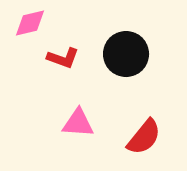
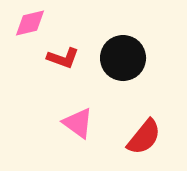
black circle: moved 3 px left, 4 px down
pink triangle: rotated 32 degrees clockwise
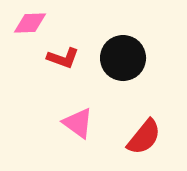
pink diamond: rotated 12 degrees clockwise
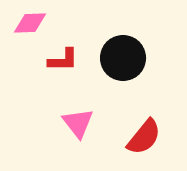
red L-shape: moved 2 px down; rotated 20 degrees counterclockwise
pink triangle: rotated 16 degrees clockwise
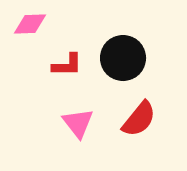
pink diamond: moved 1 px down
red L-shape: moved 4 px right, 5 px down
red semicircle: moved 5 px left, 18 px up
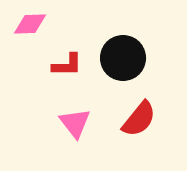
pink triangle: moved 3 px left
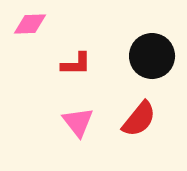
black circle: moved 29 px right, 2 px up
red L-shape: moved 9 px right, 1 px up
pink triangle: moved 3 px right, 1 px up
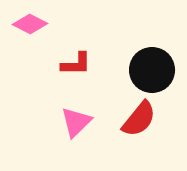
pink diamond: rotated 28 degrees clockwise
black circle: moved 14 px down
pink triangle: moved 2 px left; rotated 24 degrees clockwise
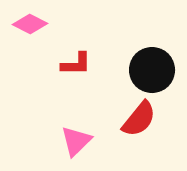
pink triangle: moved 19 px down
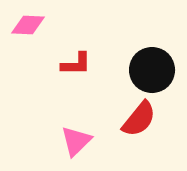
pink diamond: moved 2 px left, 1 px down; rotated 24 degrees counterclockwise
